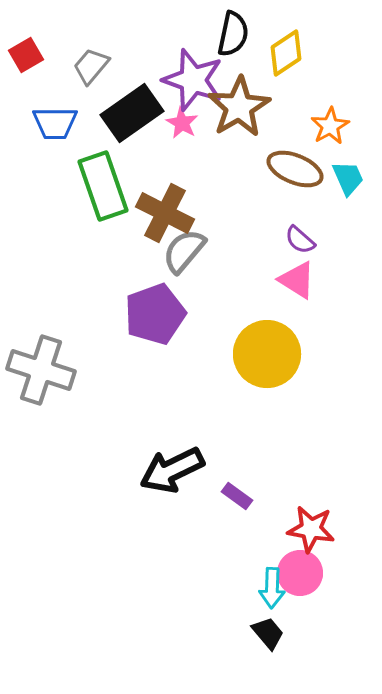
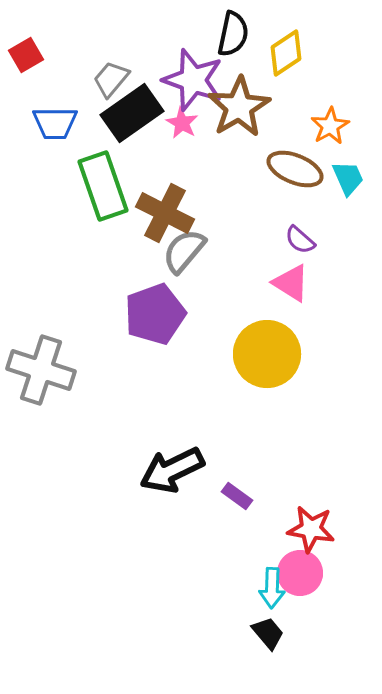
gray trapezoid: moved 20 px right, 13 px down
pink triangle: moved 6 px left, 3 px down
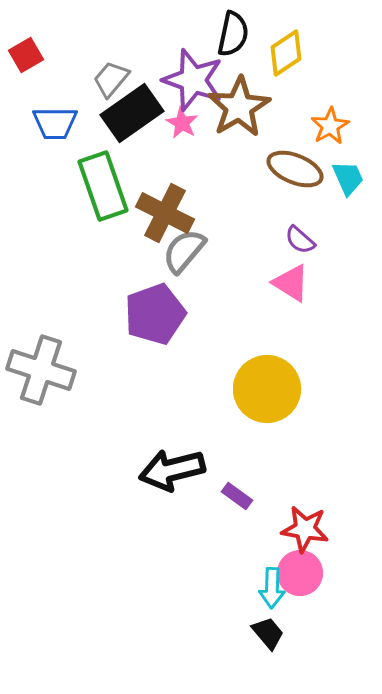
yellow circle: moved 35 px down
black arrow: rotated 12 degrees clockwise
red star: moved 6 px left
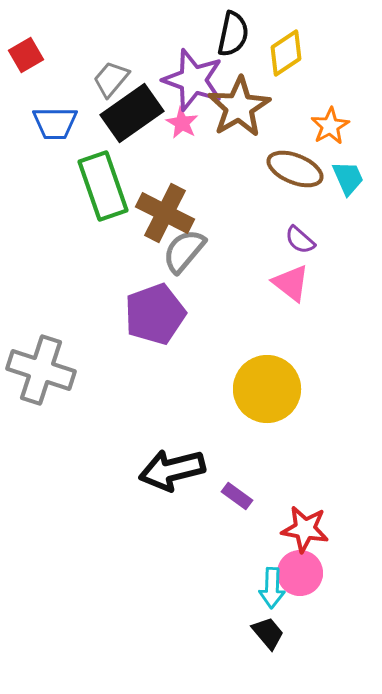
pink triangle: rotated 6 degrees clockwise
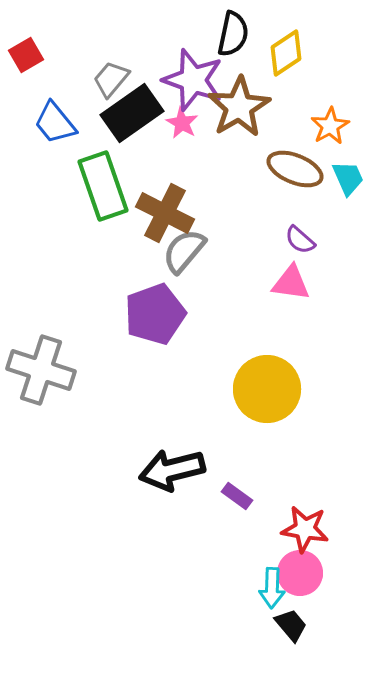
blue trapezoid: rotated 51 degrees clockwise
pink triangle: rotated 30 degrees counterclockwise
black trapezoid: moved 23 px right, 8 px up
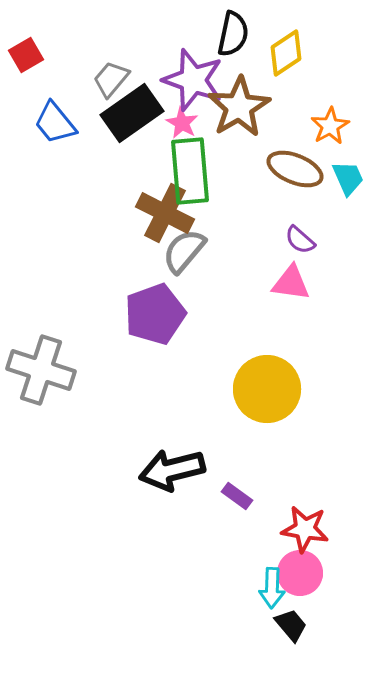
green rectangle: moved 87 px right, 15 px up; rotated 14 degrees clockwise
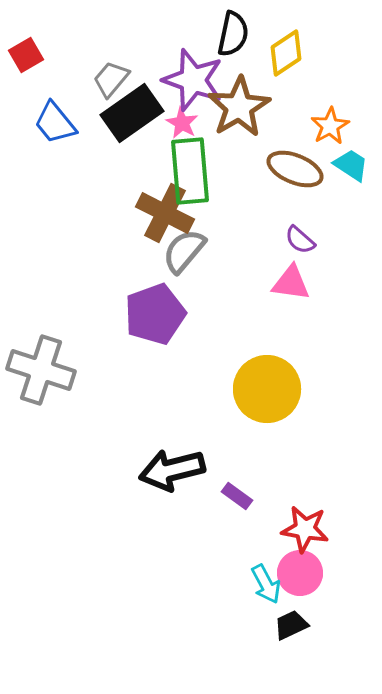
cyan trapezoid: moved 3 px right, 13 px up; rotated 33 degrees counterclockwise
cyan arrow: moved 6 px left, 4 px up; rotated 30 degrees counterclockwise
black trapezoid: rotated 75 degrees counterclockwise
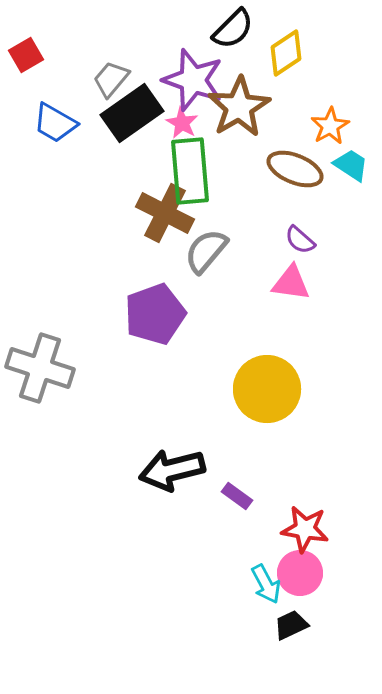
black semicircle: moved 5 px up; rotated 33 degrees clockwise
blue trapezoid: rotated 21 degrees counterclockwise
gray semicircle: moved 22 px right
gray cross: moved 1 px left, 2 px up
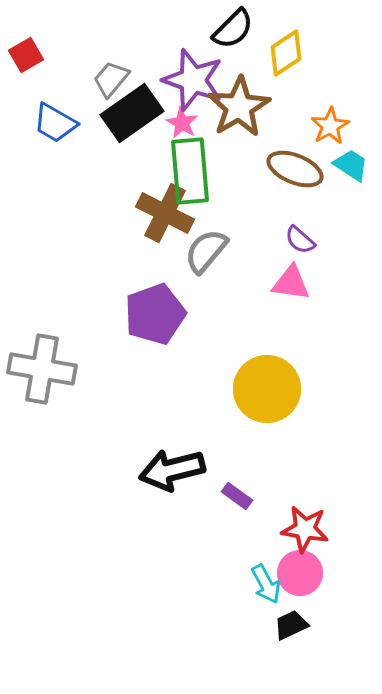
gray cross: moved 2 px right, 1 px down; rotated 8 degrees counterclockwise
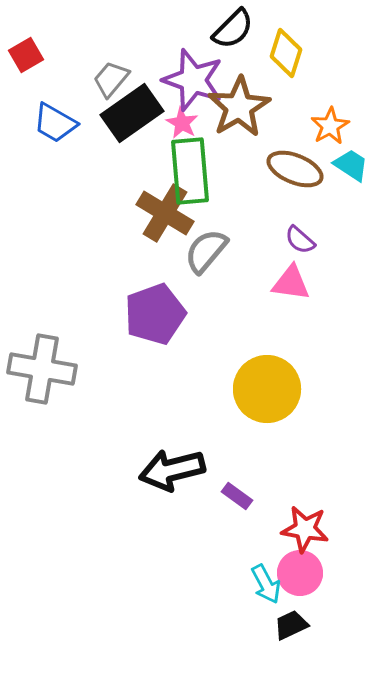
yellow diamond: rotated 39 degrees counterclockwise
brown cross: rotated 4 degrees clockwise
